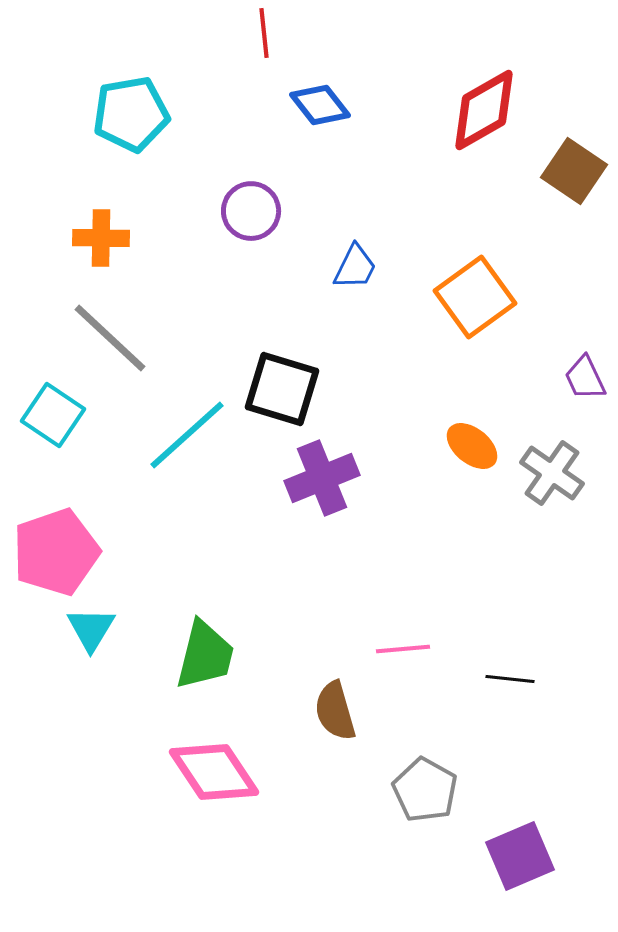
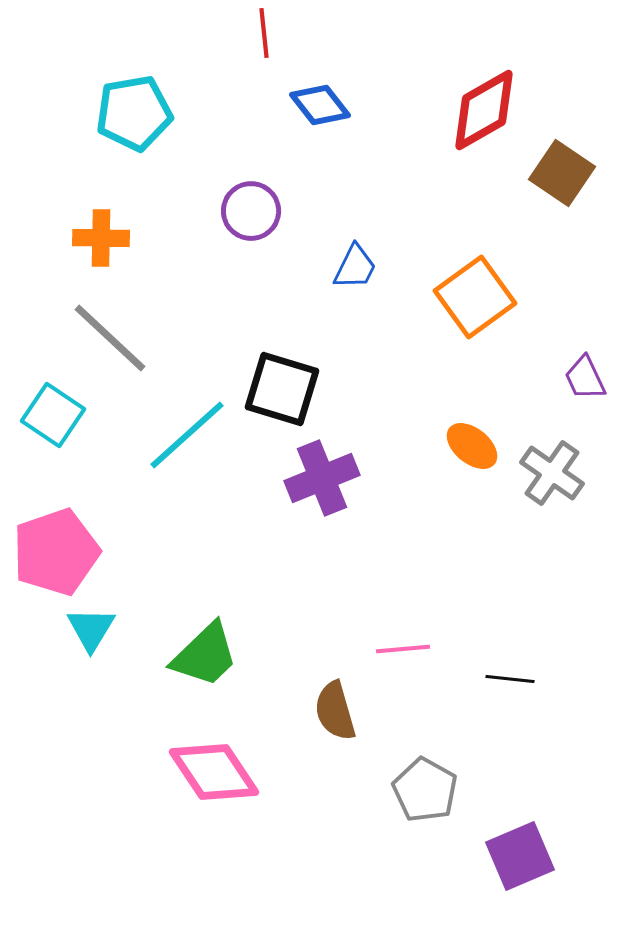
cyan pentagon: moved 3 px right, 1 px up
brown square: moved 12 px left, 2 px down
green trapezoid: rotated 32 degrees clockwise
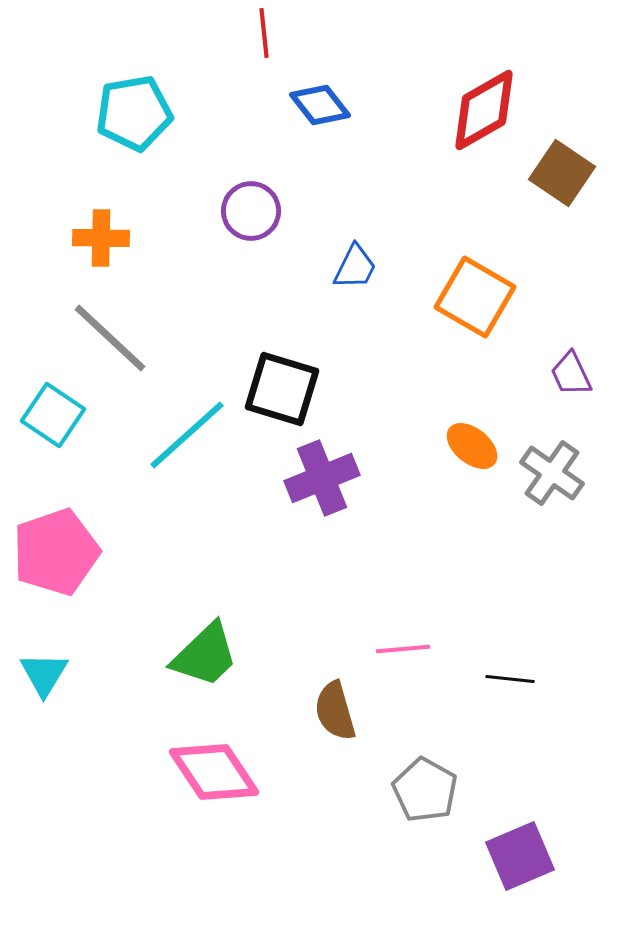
orange square: rotated 24 degrees counterclockwise
purple trapezoid: moved 14 px left, 4 px up
cyan triangle: moved 47 px left, 45 px down
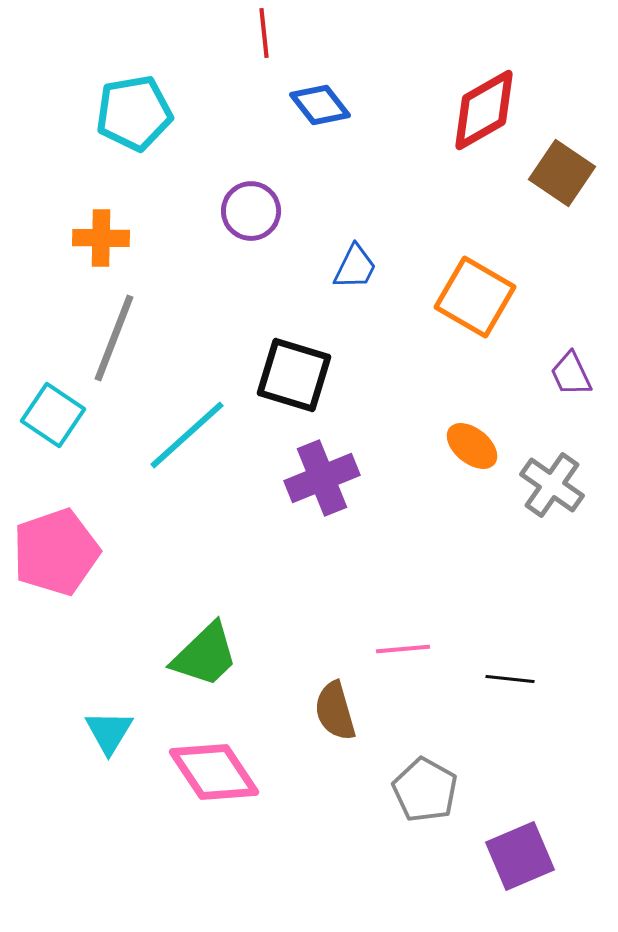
gray line: moved 4 px right; rotated 68 degrees clockwise
black square: moved 12 px right, 14 px up
gray cross: moved 12 px down
cyan triangle: moved 65 px right, 58 px down
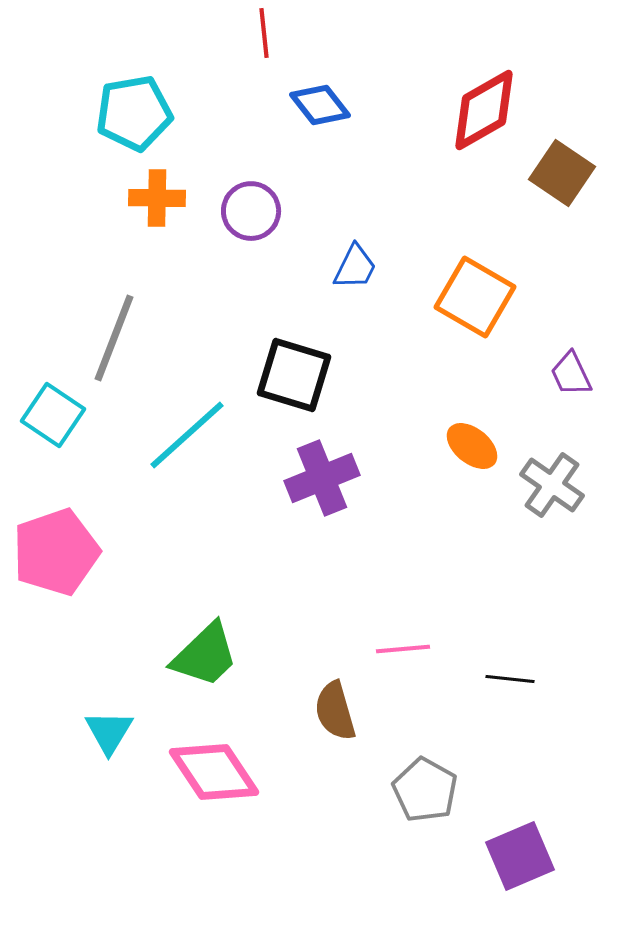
orange cross: moved 56 px right, 40 px up
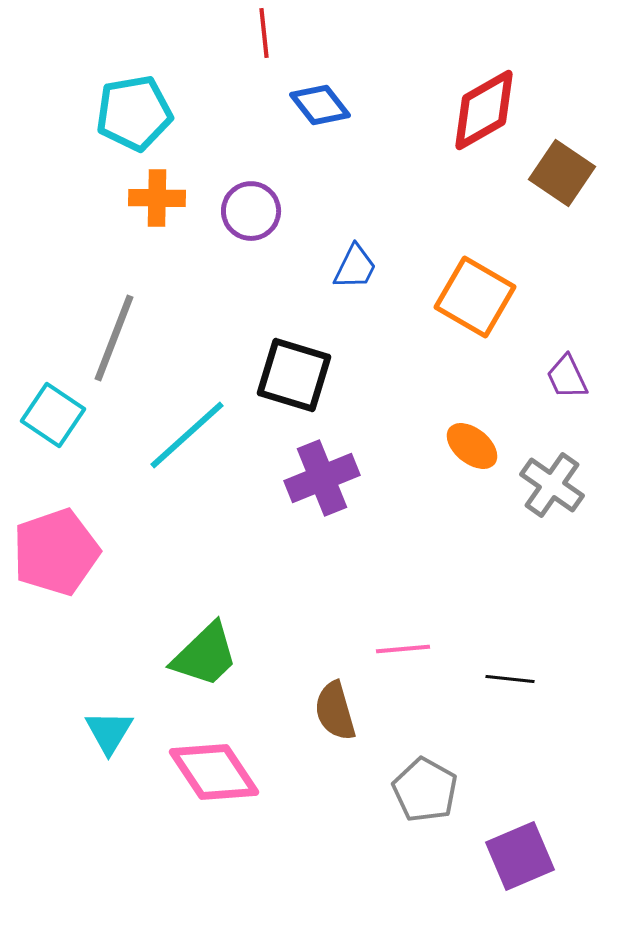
purple trapezoid: moved 4 px left, 3 px down
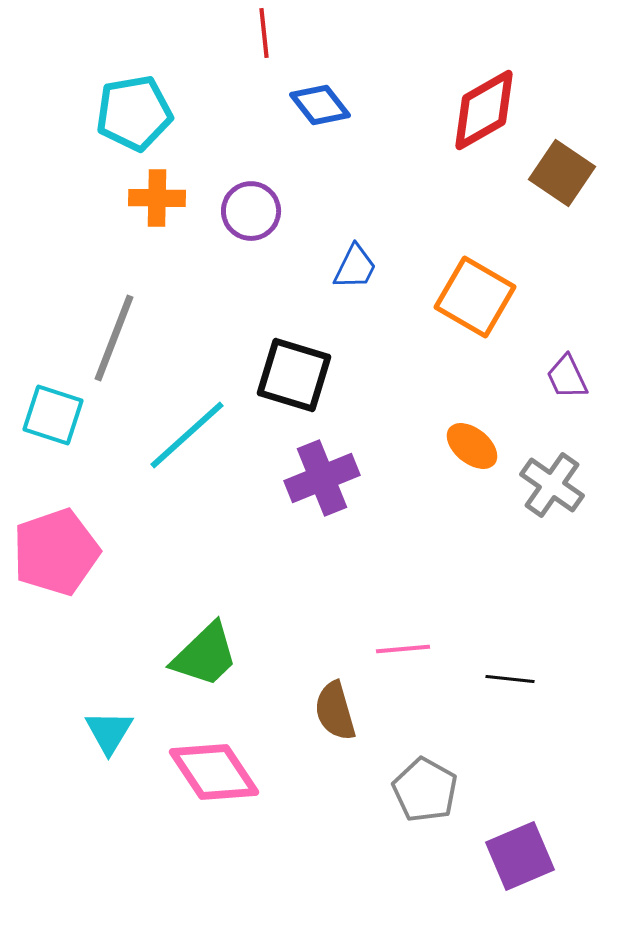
cyan square: rotated 16 degrees counterclockwise
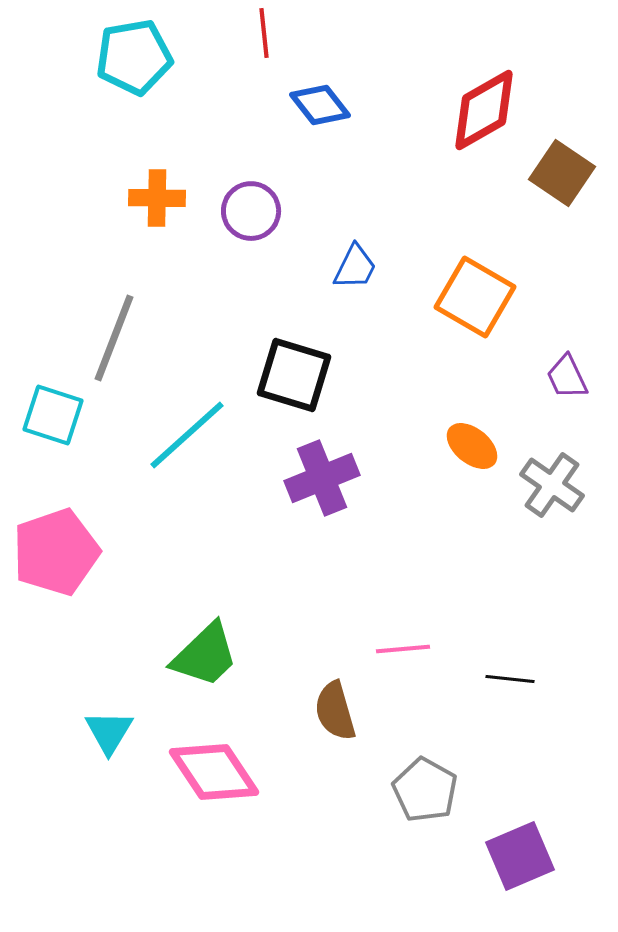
cyan pentagon: moved 56 px up
